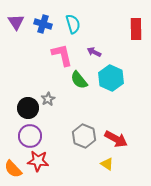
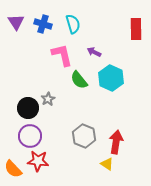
red arrow: moved 3 px down; rotated 110 degrees counterclockwise
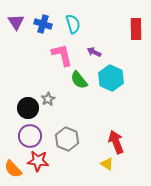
gray hexagon: moved 17 px left, 3 px down
red arrow: rotated 30 degrees counterclockwise
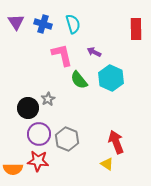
purple circle: moved 9 px right, 2 px up
orange semicircle: rotated 48 degrees counterclockwise
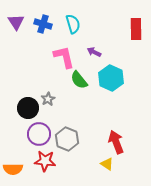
pink L-shape: moved 2 px right, 2 px down
red star: moved 7 px right
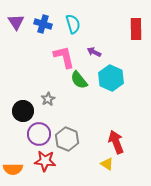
black circle: moved 5 px left, 3 px down
